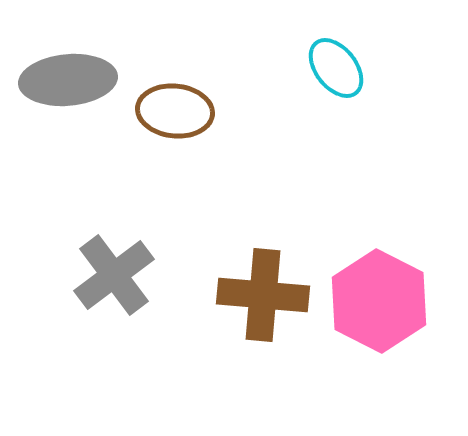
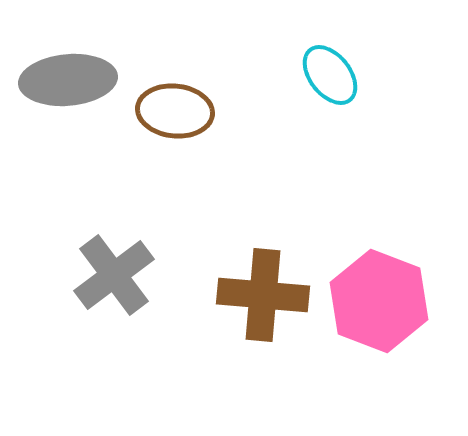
cyan ellipse: moved 6 px left, 7 px down
pink hexagon: rotated 6 degrees counterclockwise
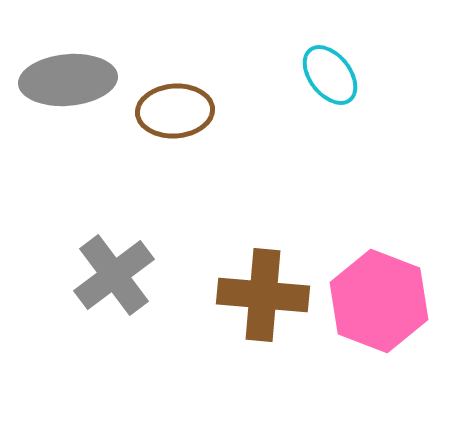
brown ellipse: rotated 10 degrees counterclockwise
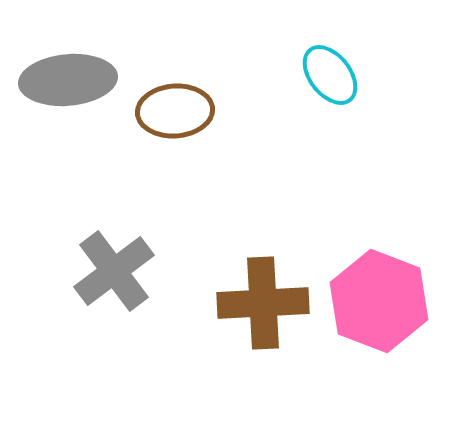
gray cross: moved 4 px up
brown cross: moved 8 px down; rotated 8 degrees counterclockwise
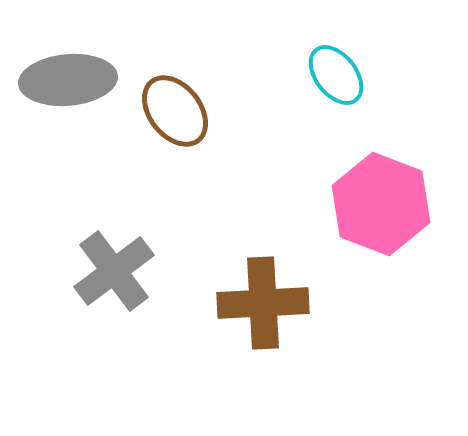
cyan ellipse: moved 6 px right
brown ellipse: rotated 56 degrees clockwise
pink hexagon: moved 2 px right, 97 px up
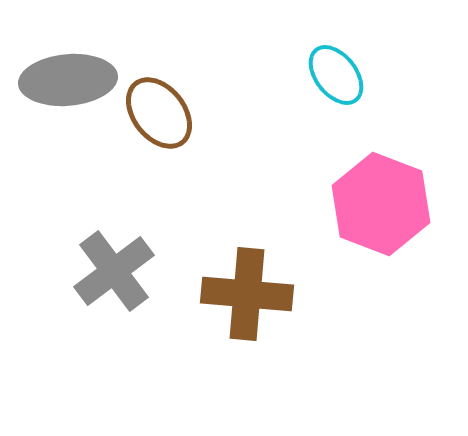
brown ellipse: moved 16 px left, 2 px down
brown cross: moved 16 px left, 9 px up; rotated 8 degrees clockwise
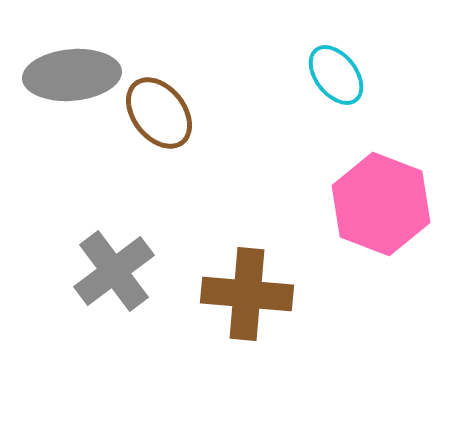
gray ellipse: moved 4 px right, 5 px up
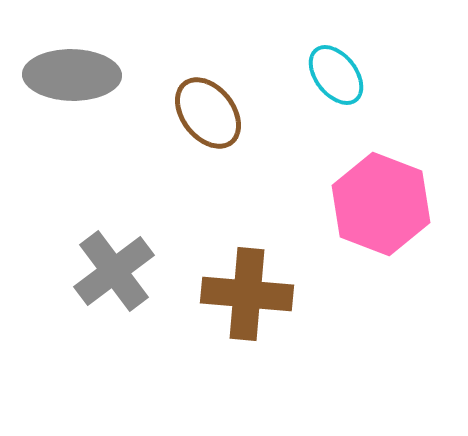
gray ellipse: rotated 6 degrees clockwise
brown ellipse: moved 49 px right
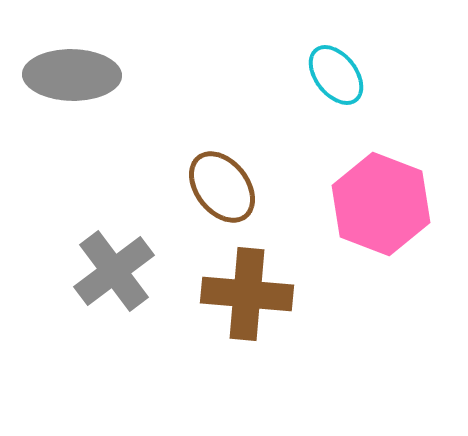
brown ellipse: moved 14 px right, 74 px down
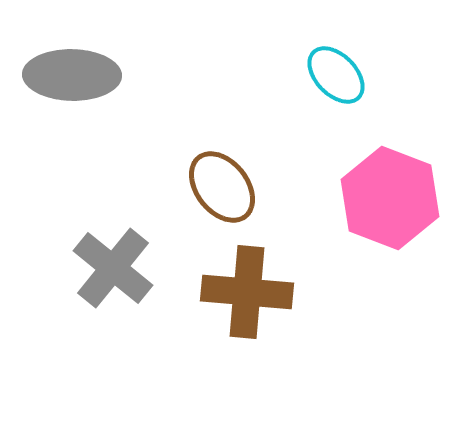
cyan ellipse: rotated 6 degrees counterclockwise
pink hexagon: moved 9 px right, 6 px up
gray cross: moved 1 px left, 3 px up; rotated 14 degrees counterclockwise
brown cross: moved 2 px up
